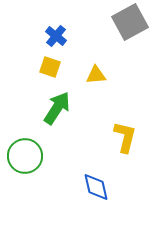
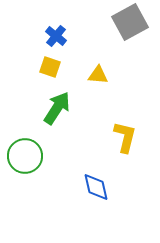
yellow triangle: moved 2 px right; rotated 10 degrees clockwise
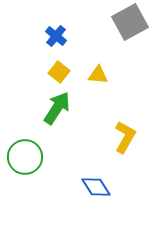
yellow square: moved 9 px right, 5 px down; rotated 20 degrees clockwise
yellow L-shape: rotated 16 degrees clockwise
green circle: moved 1 px down
blue diamond: rotated 20 degrees counterclockwise
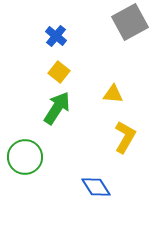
yellow triangle: moved 15 px right, 19 px down
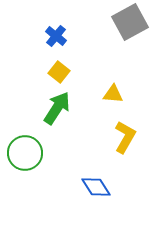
green circle: moved 4 px up
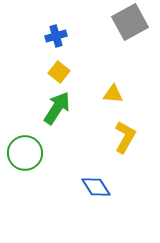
blue cross: rotated 35 degrees clockwise
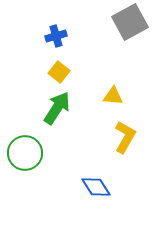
yellow triangle: moved 2 px down
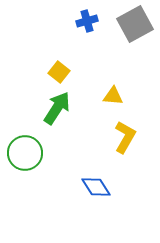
gray square: moved 5 px right, 2 px down
blue cross: moved 31 px right, 15 px up
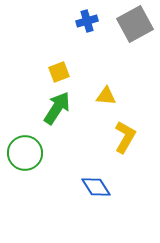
yellow square: rotated 30 degrees clockwise
yellow triangle: moved 7 px left
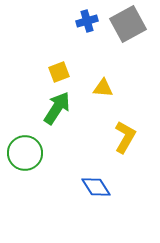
gray square: moved 7 px left
yellow triangle: moved 3 px left, 8 px up
